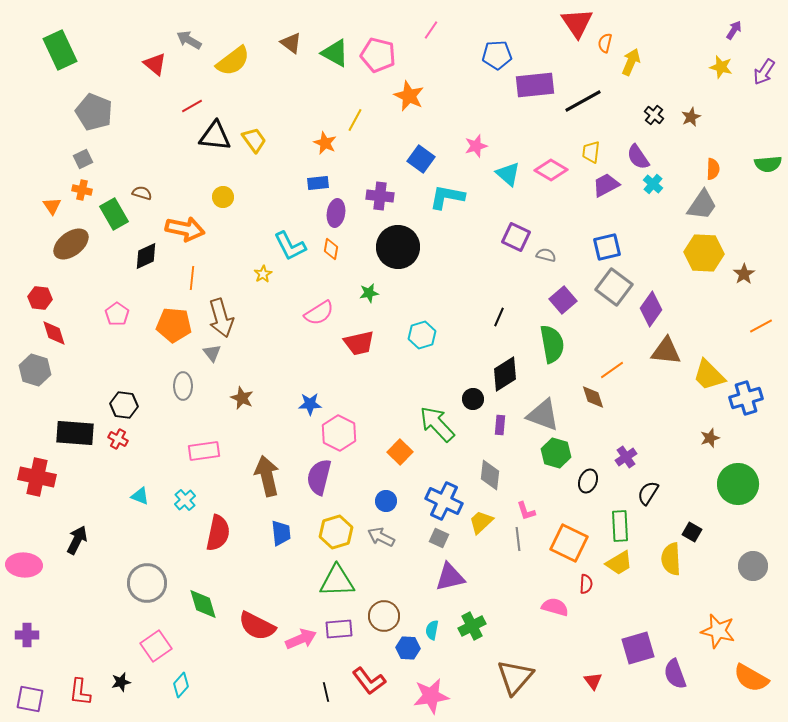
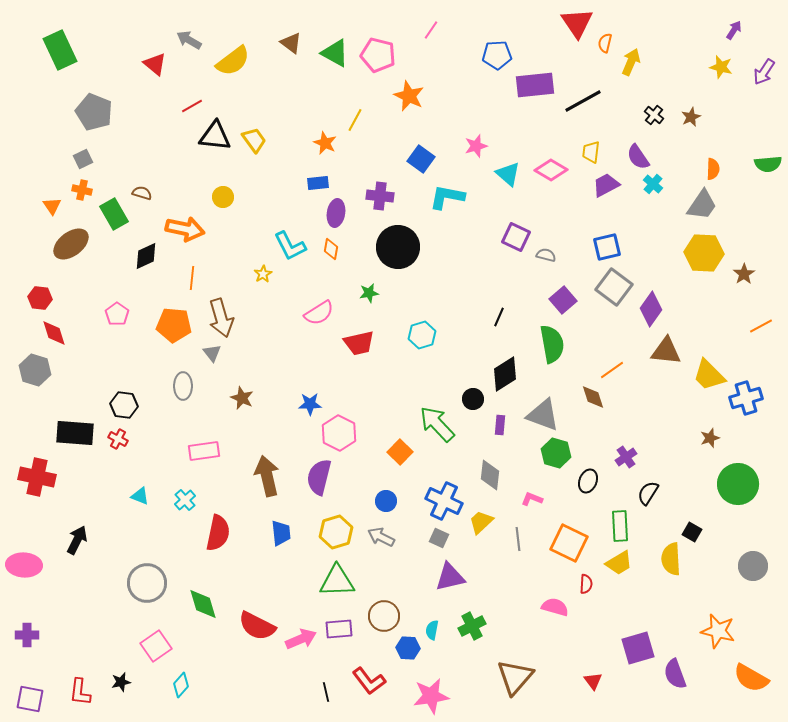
pink L-shape at (526, 511): moved 6 px right, 12 px up; rotated 130 degrees clockwise
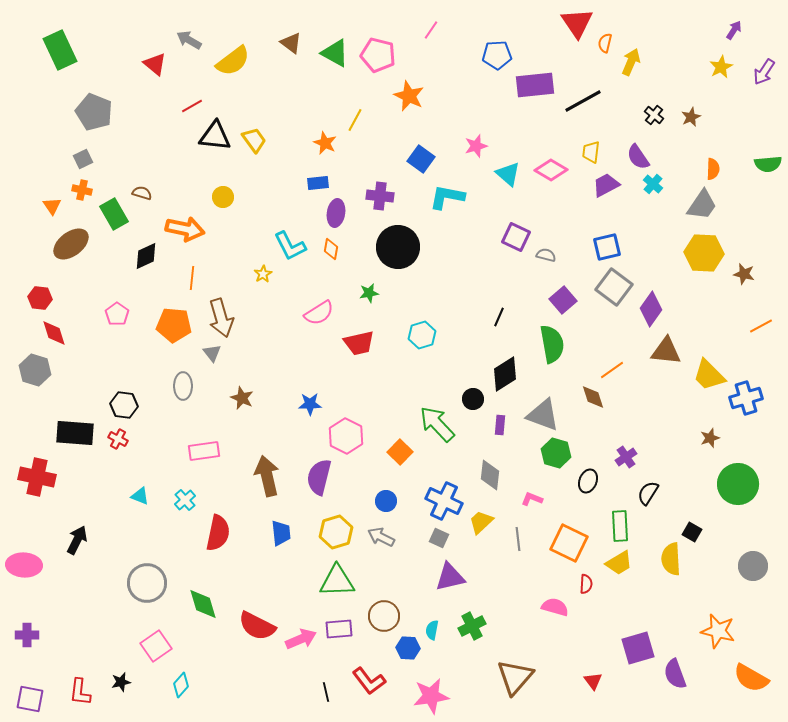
yellow star at (721, 67): rotated 30 degrees clockwise
brown star at (744, 274): rotated 25 degrees counterclockwise
pink hexagon at (339, 433): moved 7 px right, 3 px down
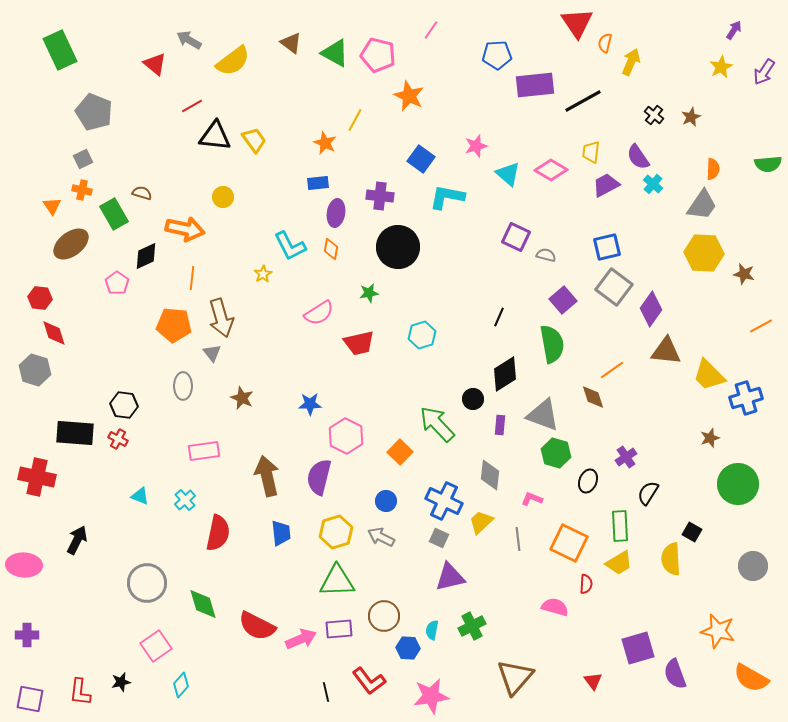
pink pentagon at (117, 314): moved 31 px up
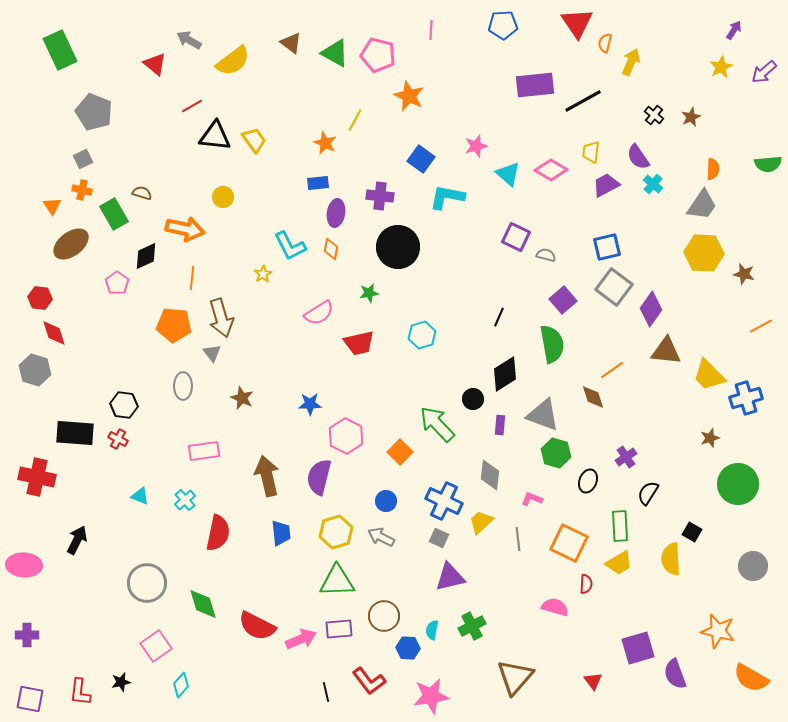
pink line at (431, 30): rotated 30 degrees counterclockwise
blue pentagon at (497, 55): moved 6 px right, 30 px up
purple arrow at (764, 72): rotated 16 degrees clockwise
